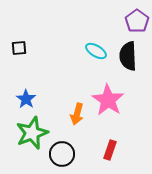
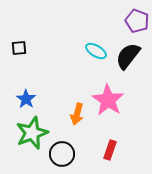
purple pentagon: rotated 15 degrees counterclockwise
black semicircle: rotated 40 degrees clockwise
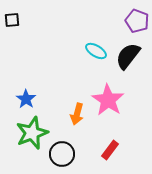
black square: moved 7 px left, 28 px up
red rectangle: rotated 18 degrees clockwise
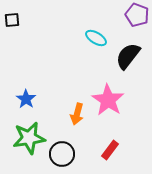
purple pentagon: moved 6 px up
cyan ellipse: moved 13 px up
green star: moved 3 px left, 5 px down; rotated 12 degrees clockwise
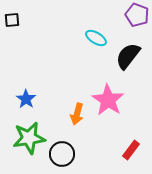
red rectangle: moved 21 px right
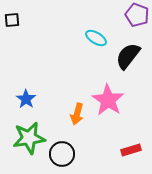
red rectangle: rotated 36 degrees clockwise
